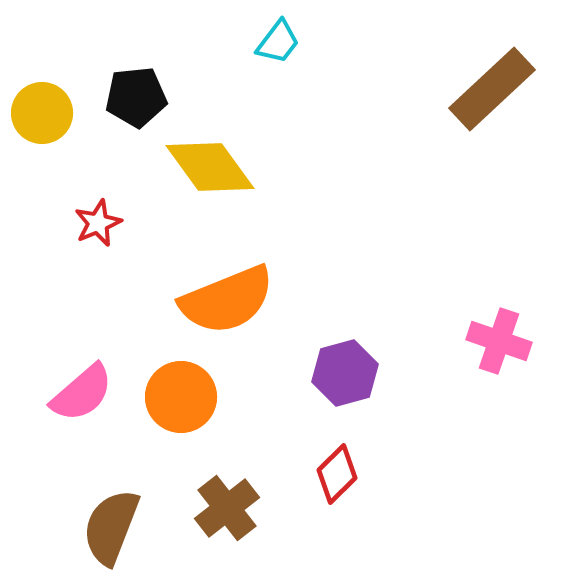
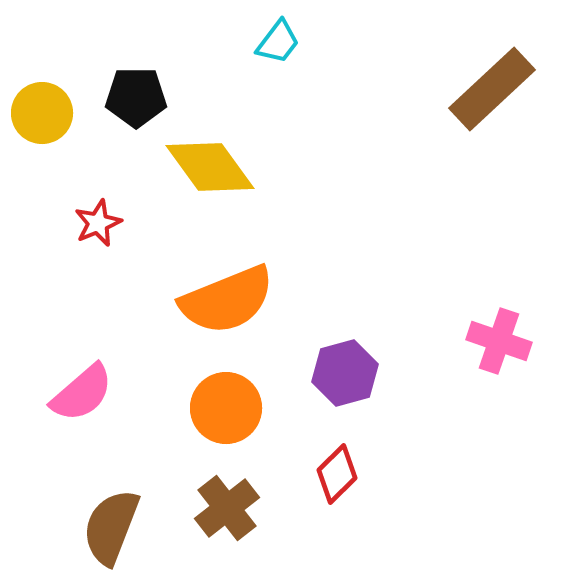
black pentagon: rotated 6 degrees clockwise
orange circle: moved 45 px right, 11 px down
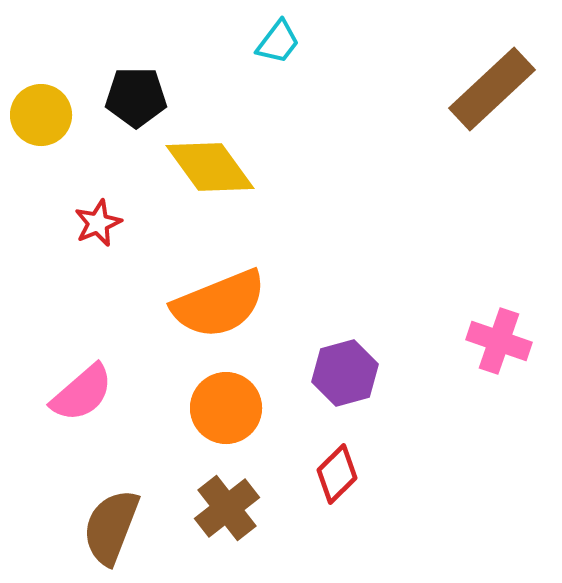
yellow circle: moved 1 px left, 2 px down
orange semicircle: moved 8 px left, 4 px down
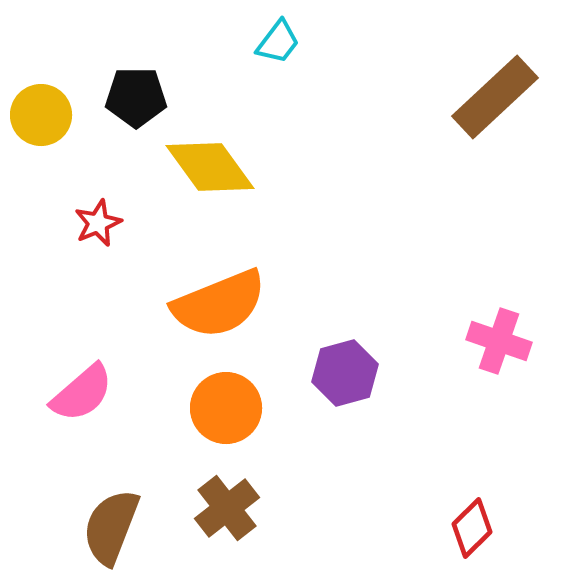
brown rectangle: moved 3 px right, 8 px down
red diamond: moved 135 px right, 54 px down
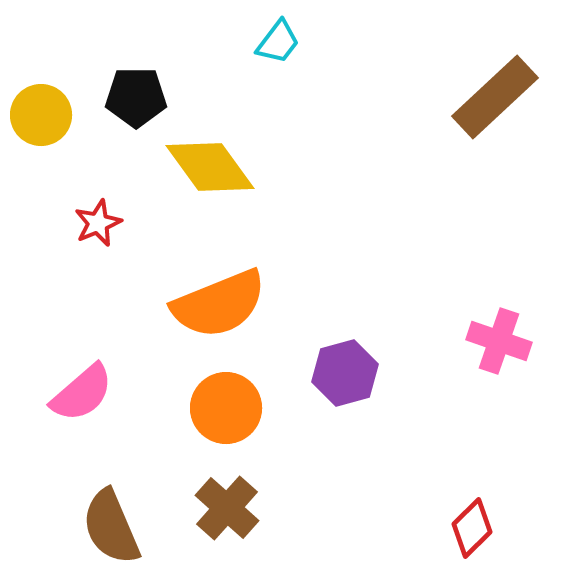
brown cross: rotated 10 degrees counterclockwise
brown semicircle: rotated 44 degrees counterclockwise
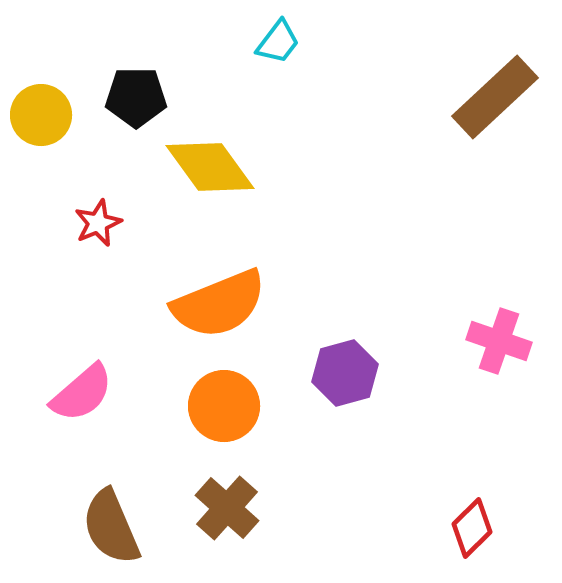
orange circle: moved 2 px left, 2 px up
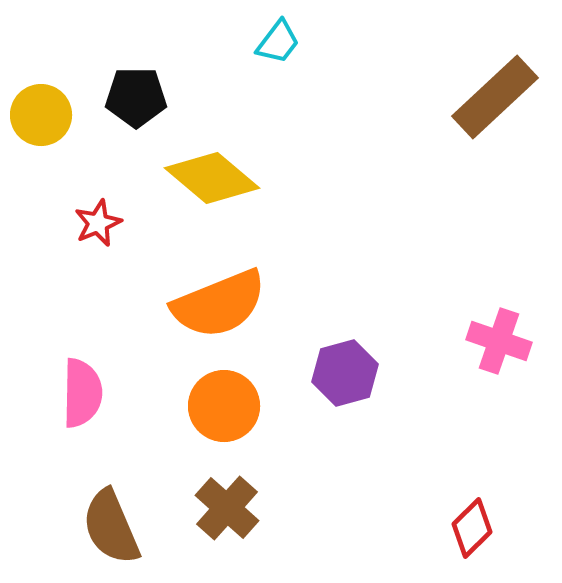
yellow diamond: moved 2 px right, 11 px down; rotated 14 degrees counterclockwise
pink semicircle: rotated 48 degrees counterclockwise
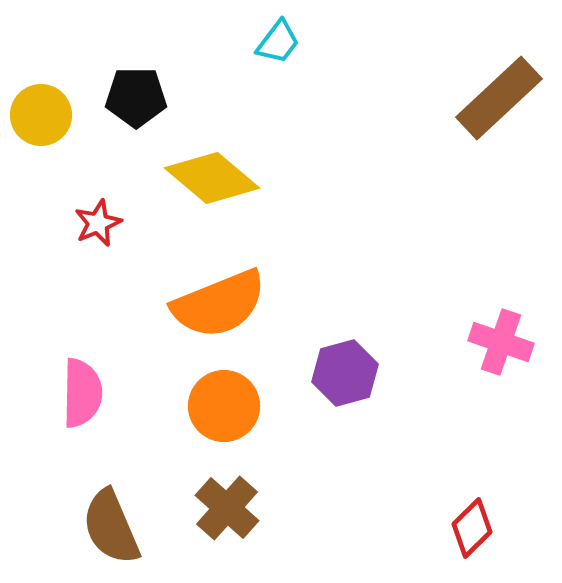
brown rectangle: moved 4 px right, 1 px down
pink cross: moved 2 px right, 1 px down
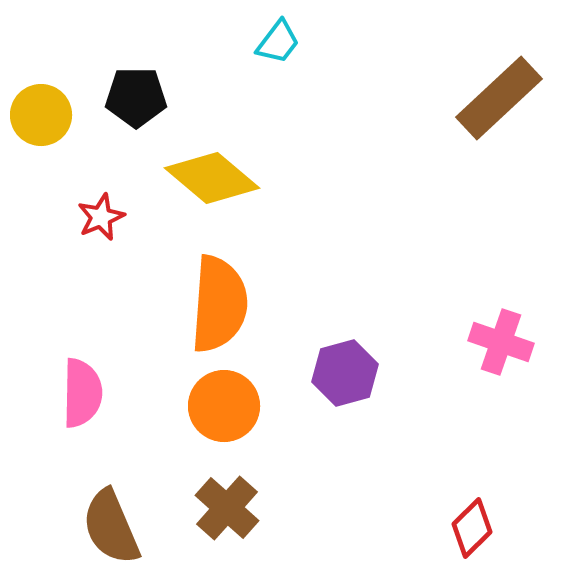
red star: moved 3 px right, 6 px up
orange semicircle: rotated 64 degrees counterclockwise
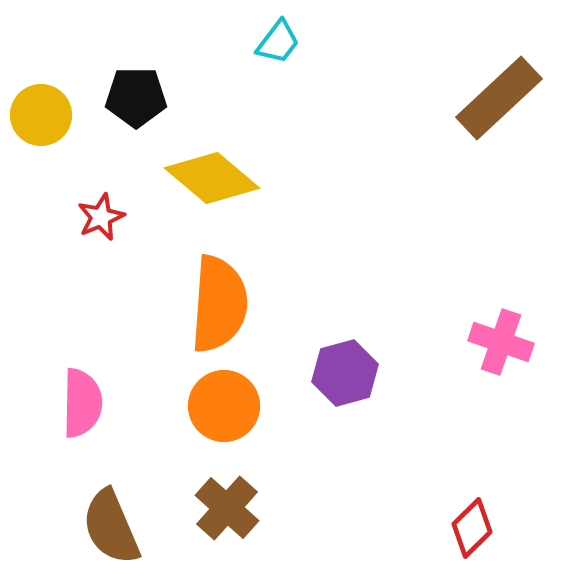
pink semicircle: moved 10 px down
